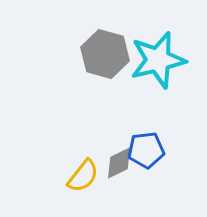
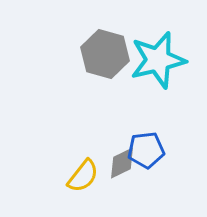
gray diamond: moved 3 px right
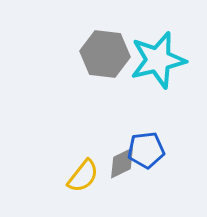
gray hexagon: rotated 9 degrees counterclockwise
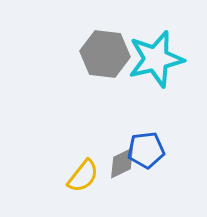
cyan star: moved 2 px left, 1 px up
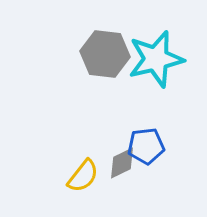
blue pentagon: moved 4 px up
